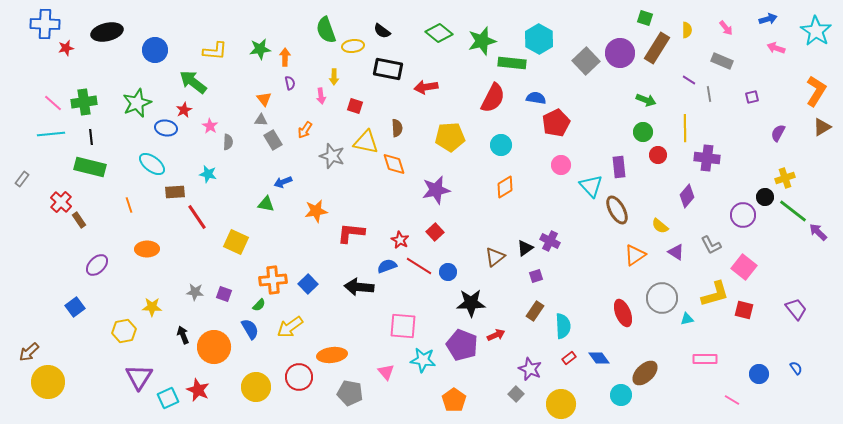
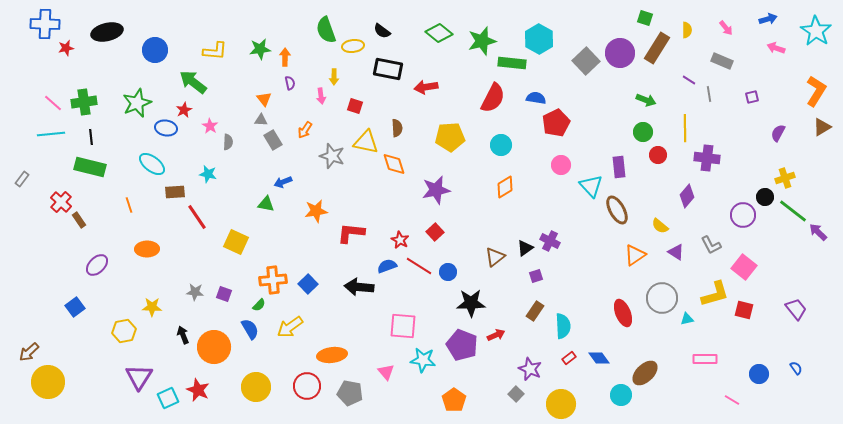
red circle at (299, 377): moved 8 px right, 9 px down
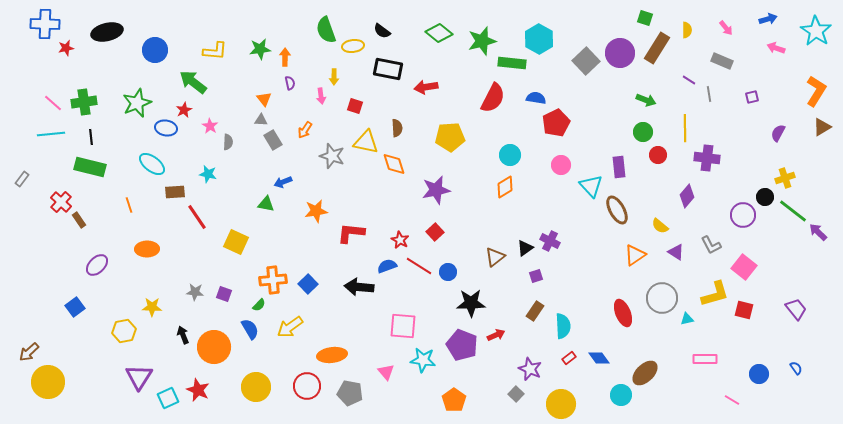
cyan circle at (501, 145): moved 9 px right, 10 px down
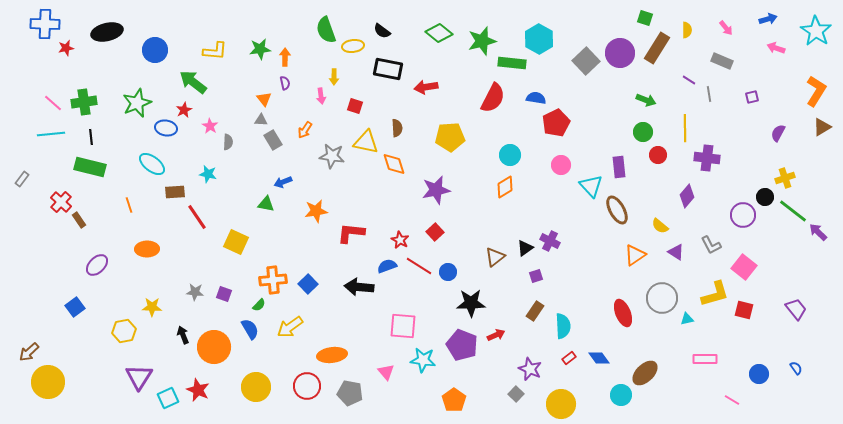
purple semicircle at (290, 83): moved 5 px left
gray star at (332, 156): rotated 10 degrees counterclockwise
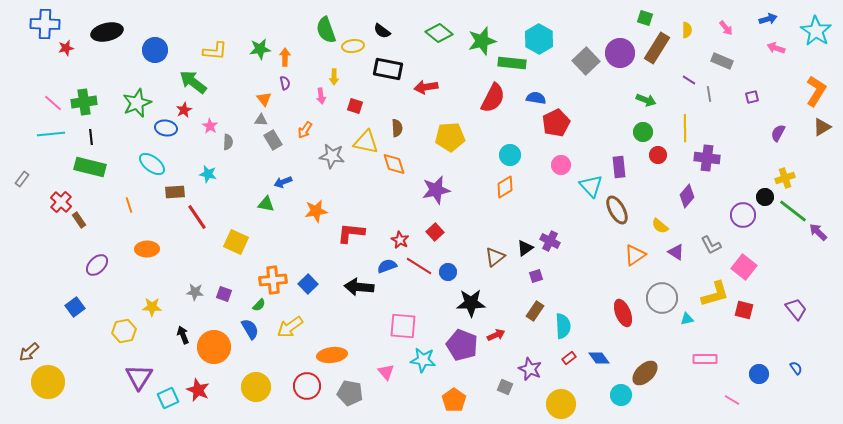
gray square at (516, 394): moved 11 px left, 7 px up; rotated 21 degrees counterclockwise
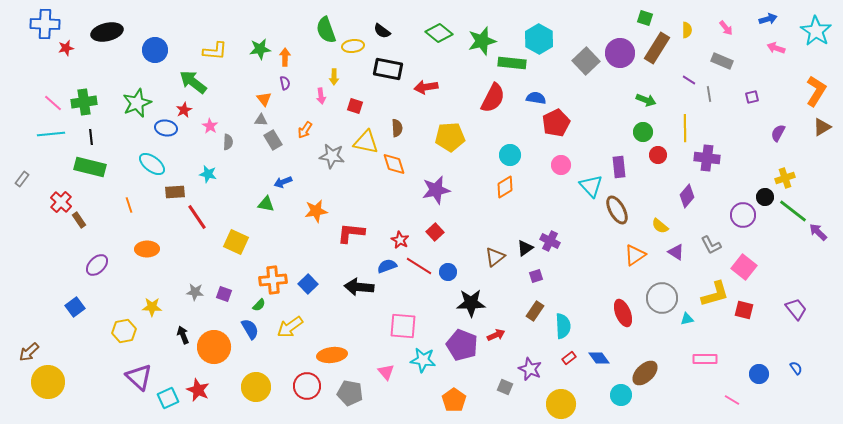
purple triangle at (139, 377): rotated 20 degrees counterclockwise
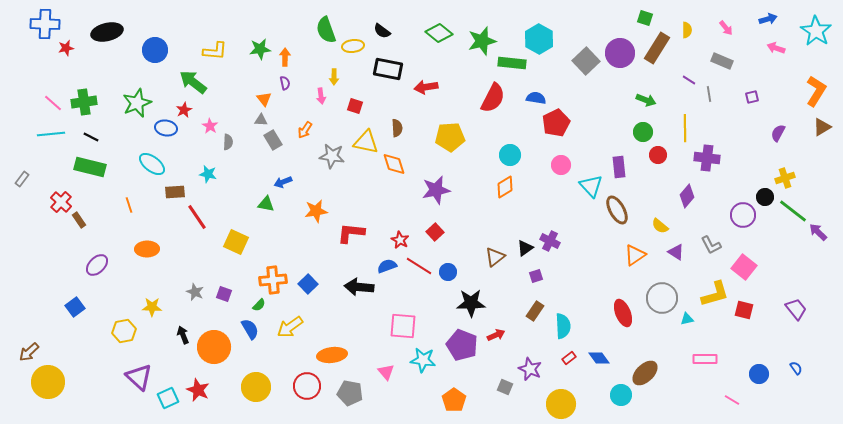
black line at (91, 137): rotated 56 degrees counterclockwise
gray star at (195, 292): rotated 18 degrees clockwise
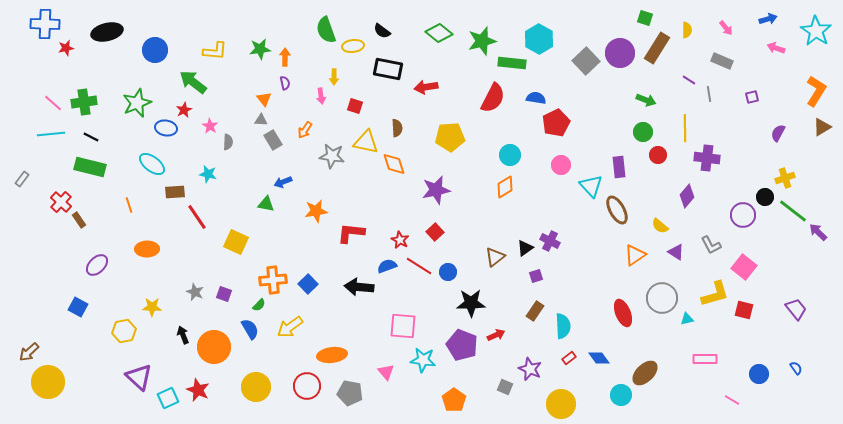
blue square at (75, 307): moved 3 px right; rotated 24 degrees counterclockwise
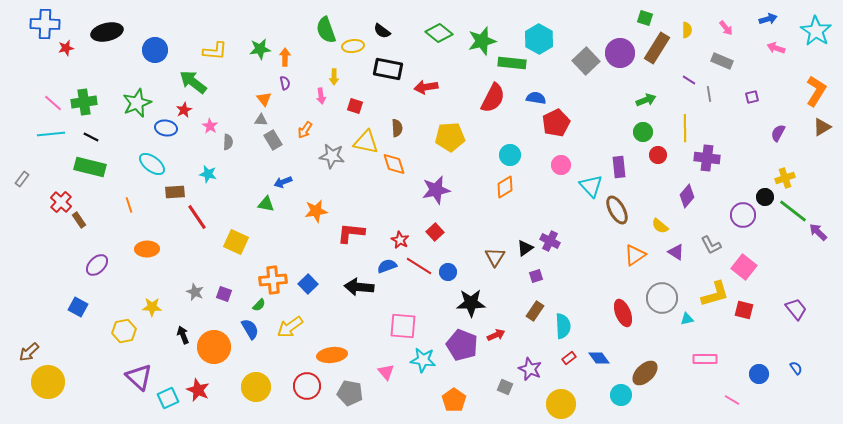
green arrow at (646, 100): rotated 42 degrees counterclockwise
brown triangle at (495, 257): rotated 20 degrees counterclockwise
